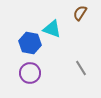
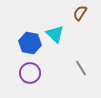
cyan triangle: moved 3 px right, 5 px down; rotated 24 degrees clockwise
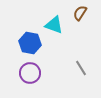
cyan triangle: moved 1 px left, 9 px up; rotated 24 degrees counterclockwise
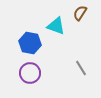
cyan triangle: moved 2 px right, 1 px down
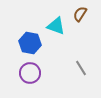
brown semicircle: moved 1 px down
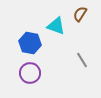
gray line: moved 1 px right, 8 px up
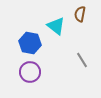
brown semicircle: rotated 21 degrees counterclockwise
cyan triangle: rotated 18 degrees clockwise
purple circle: moved 1 px up
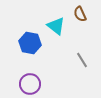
brown semicircle: rotated 35 degrees counterclockwise
purple circle: moved 12 px down
